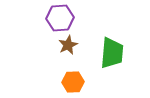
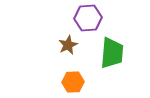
purple hexagon: moved 28 px right
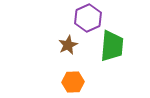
purple hexagon: rotated 20 degrees counterclockwise
green trapezoid: moved 7 px up
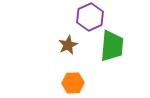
purple hexagon: moved 2 px right, 1 px up
orange hexagon: moved 1 px down
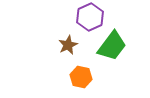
green trapezoid: rotated 32 degrees clockwise
orange hexagon: moved 8 px right, 6 px up; rotated 15 degrees clockwise
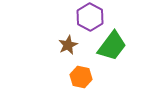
purple hexagon: rotated 8 degrees counterclockwise
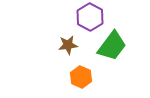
brown star: rotated 18 degrees clockwise
orange hexagon: rotated 10 degrees clockwise
